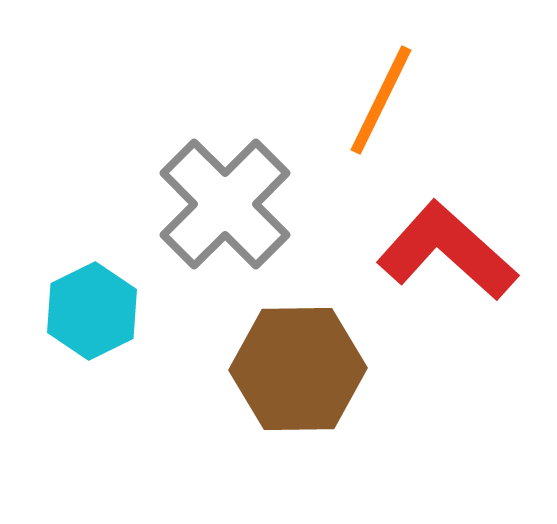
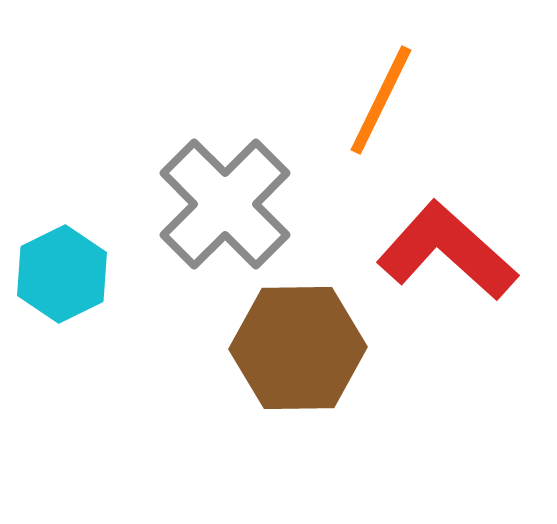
cyan hexagon: moved 30 px left, 37 px up
brown hexagon: moved 21 px up
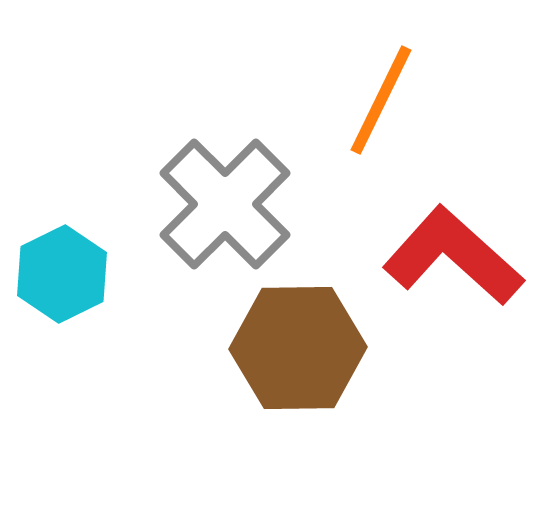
red L-shape: moved 6 px right, 5 px down
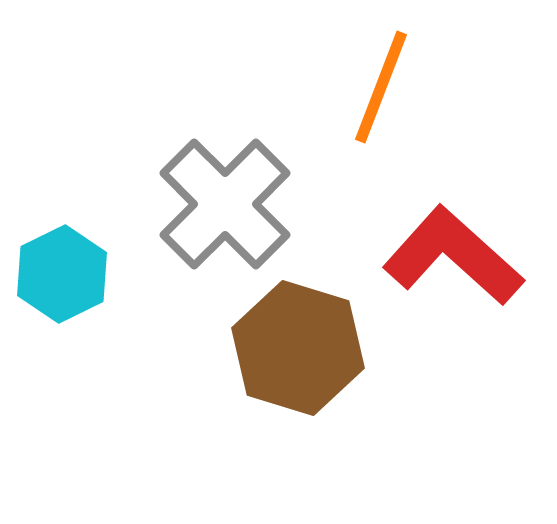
orange line: moved 13 px up; rotated 5 degrees counterclockwise
brown hexagon: rotated 18 degrees clockwise
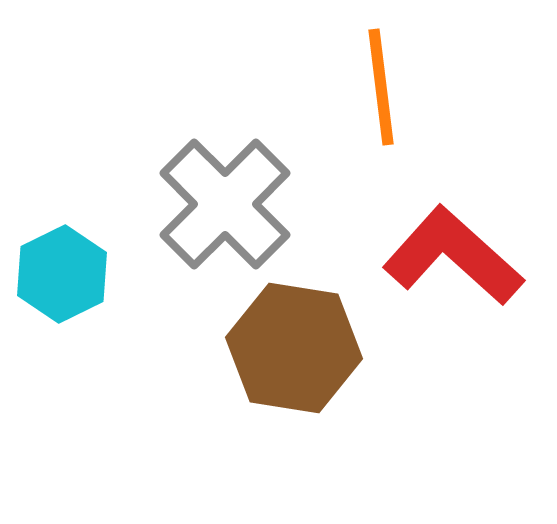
orange line: rotated 28 degrees counterclockwise
brown hexagon: moved 4 px left; rotated 8 degrees counterclockwise
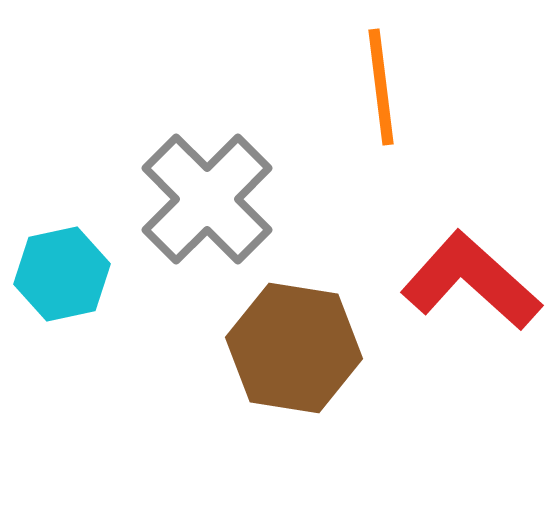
gray cross: moved 18 px left, 5 px up
red L-shape: moved 18 px right, 25 px down
cyan hexagon: rotated 14 degrees clockwise
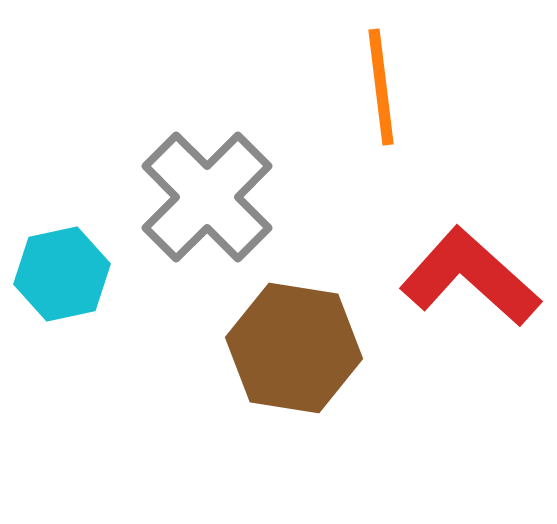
gray cross: moved 2 px up
red L-shape: moved 1 px left, 4 px up
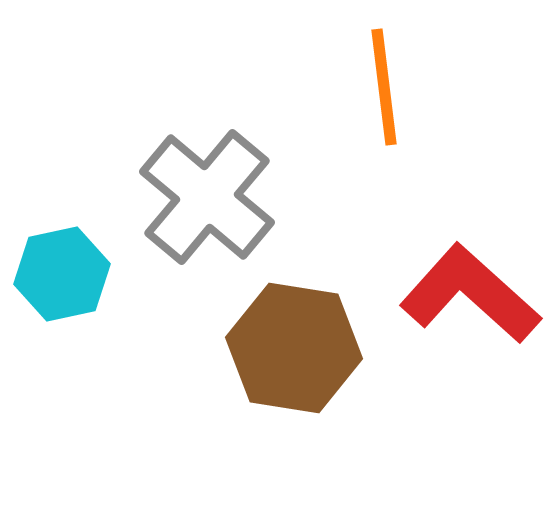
orange line: moved 3 px right
gray cross: rotated 5 degrees counterclockwise
red L-shape: moved 17 px down
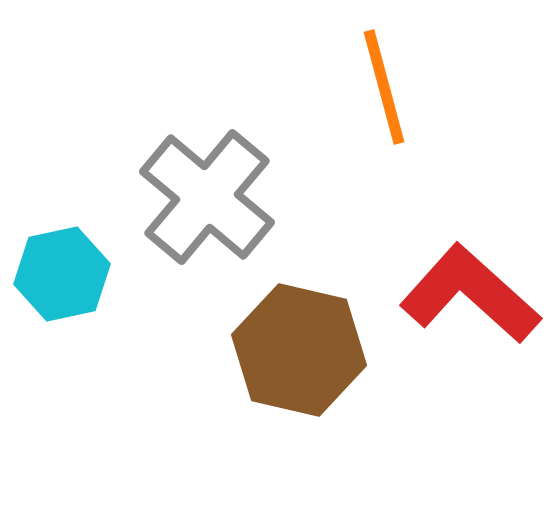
orange line: rotated 8 degrees counterclockwise
brown hexagon: moved 5 px right, 2 px down; rotated 4 degrees clockwise
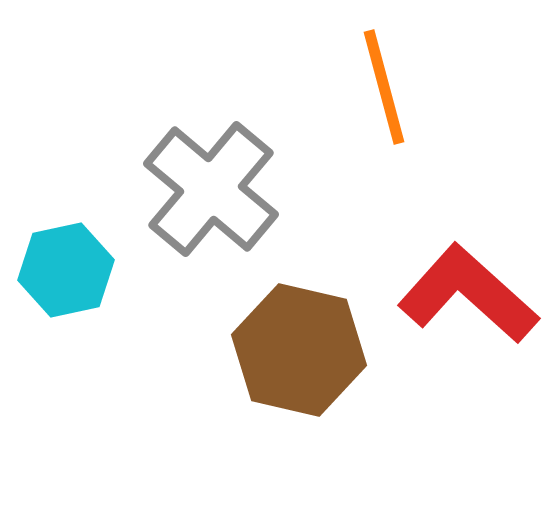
gray cross: moved 4 px right, 8 px up
cyan hexagon: moved 4 px right, 4 px up
red L-shape: moved 2 px left
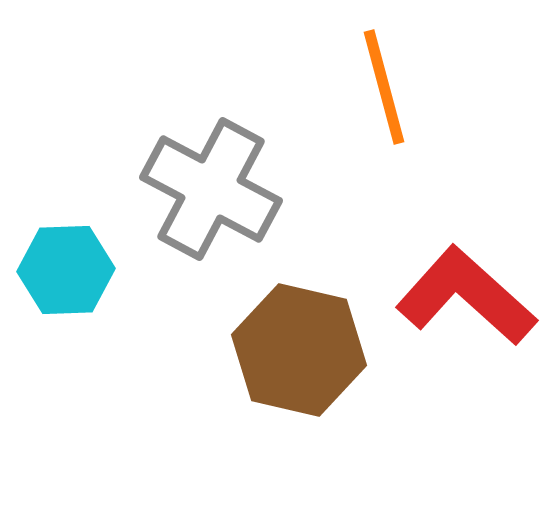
gray cross: rotated 12 degrees counterclockwise
cyan hexagon: rotated 10 degrees clockwise
red L-shape: moved 2 px left, 2 px down
